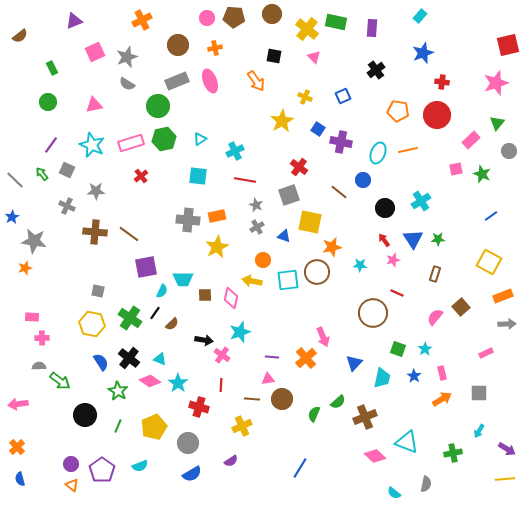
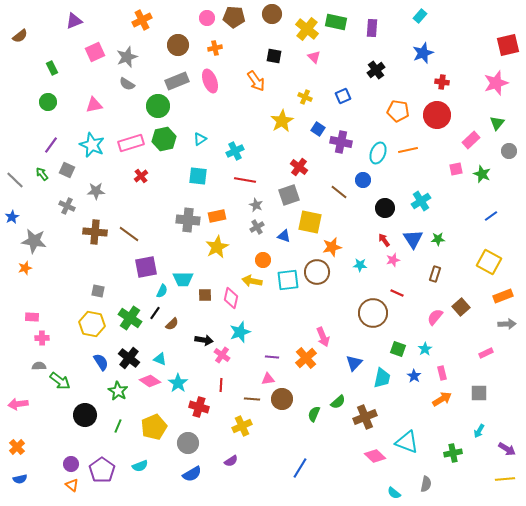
blue semicircle at (20, 479): rotated 88 degrees counterclockwise
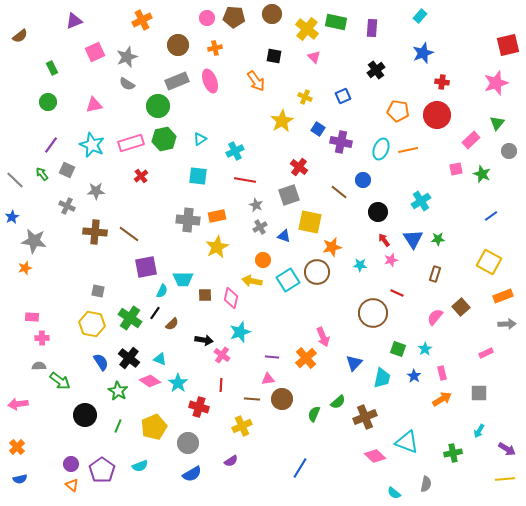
cyan ellipse at (378, 153): moved 3 px right, 4 px up
black circle at (385, 208): moved 7 px left, 4 px down
gray cross at (257, 227): moved 3 px right
pink star at (393, 260): moved 2 px left
cyan square at (288, 280): rotated 25 degrees counterclockwise
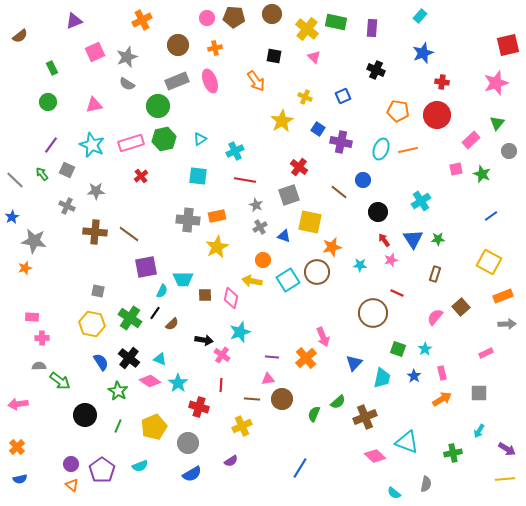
black cross at (376, 70): rotated 30 degrees counterclockwise
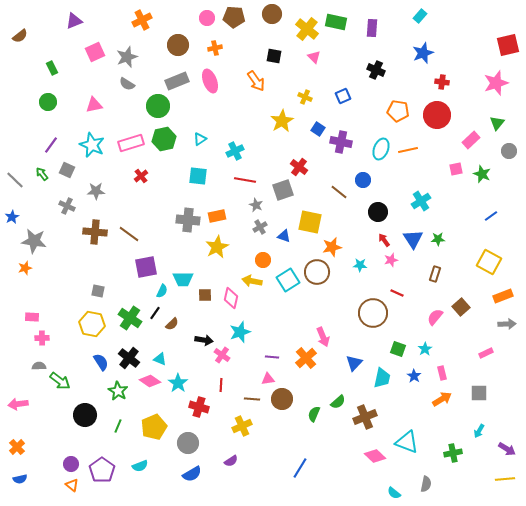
gray square at (289, 195): moved 6 px left, 5 px up
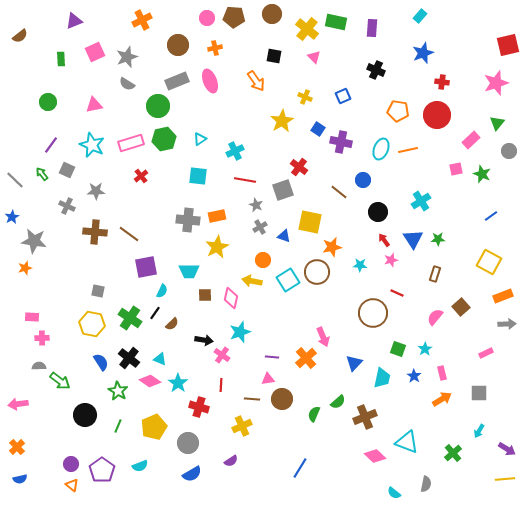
green rectangle at (52, 68): moved 9 px right, 9 px up; rotated 24 degrees clockwise
cyan trapezoid at (183, 279): moved 6 px right, 8 px up
green cross at (453, 453): rotated 30 degrees counterclockwise
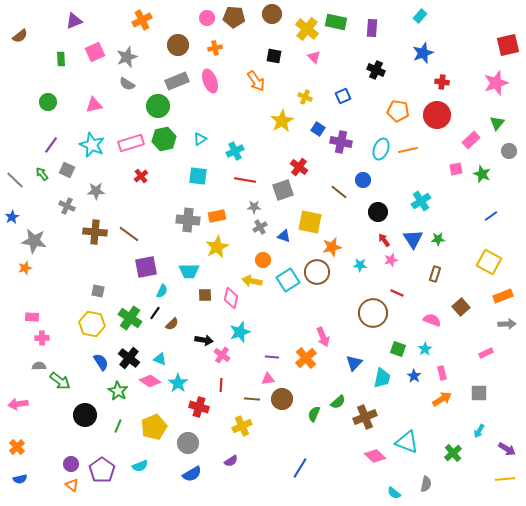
gray star at (256, 205): moved 2 px left, 2 px down; rotated 24 degrees counterclockwise
pink semicircle at (435, 317): moved 3 px left, 3 px down; rotated 72 degrees clockwise
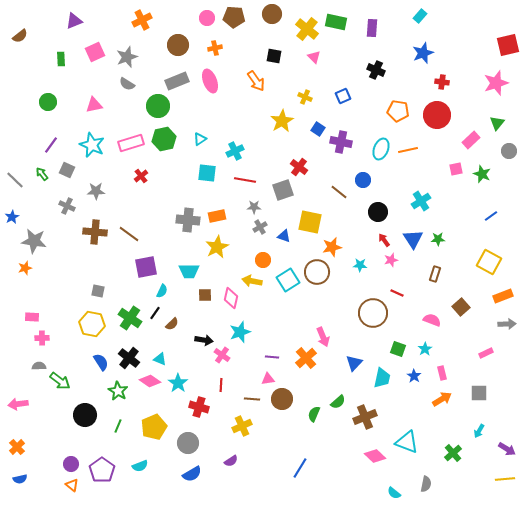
cyan square at (198, 176): moved 9 px right, 3 px up
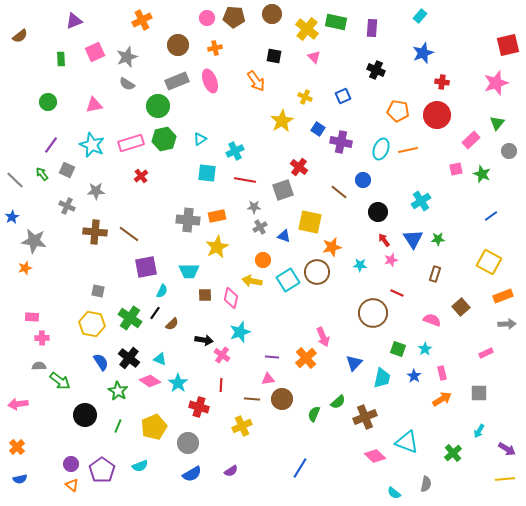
purple semicircle at (231, 461): moved 10 px down
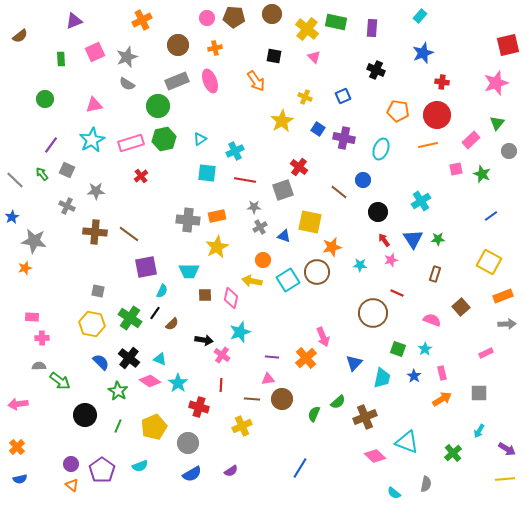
green circle at (48, 102): moved 3 px left, 3 px up
purple cross at (341, 142): moved 3 px right, 4 px up
cyan star at (92, 145): moved 5 px up; rotated 20 degrees clockwise
orange line at (408, 150): moved 20 px right, 5 px up
blue semicircle at (101, 362): rotated 12 degrees counterclockwise
